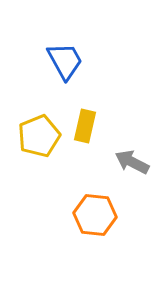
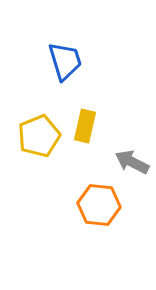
blue trapezoid: rotated 12 degrees clockwise
orange hexagon: moved 4 px right, 10 px up
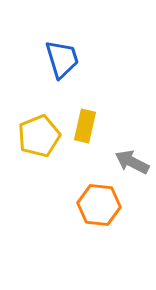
blue trapezoid: moved 3 px left, 2 px up
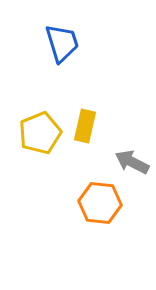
blue trapezoid: moved 16 px up
yellow pentagon: moved 1 px right, 3 px up
orange hexagon: moved 1 px right, 2 px up
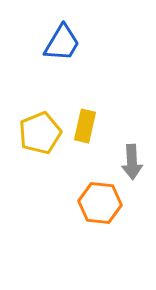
blue trapezoid: rotated 48 degrees clockwise
gray arrow: rotated 120 degrees counterclockwise
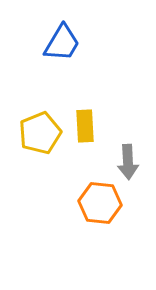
yellow rectangle: rotated 16 degrees counterclockwise
gray arrow: moved 4 px left
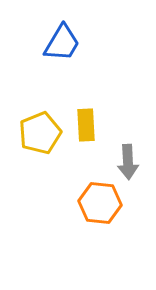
yellow rectangle: moved 1 px right, 1 px up
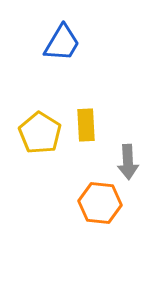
yellow pentagon: rotated 18 degrees counterclockwise
